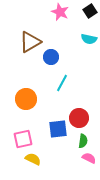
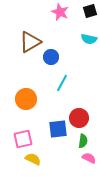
black square: rotated 16 degrees clockwise
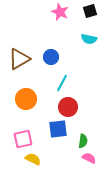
brown triangle: moved 11 px left, 17 px down
red circle: moved 11 px left, 11 px up
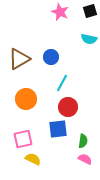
pink semicircle: moved 4 px left, 1 px down
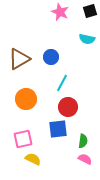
cyan semicircle: moved 2 px left
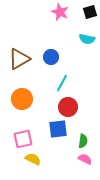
black square: moved 1 px down
orange circle: moved 4 px left
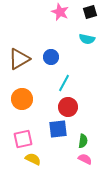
cyan line: moved 2 px right
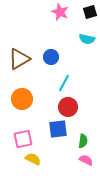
pink semicircle: moved 1 px right, 1 px down
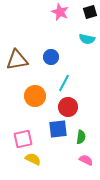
brown triangle: moved 2 px left, 1 px down; rotated 20 degrees clockwise
orange circle: moved 13 px right, 3 px up
green semicircle: moved 2 px left, 4 px up
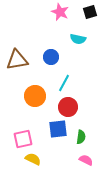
cyan semicircle: moved 9 px left
